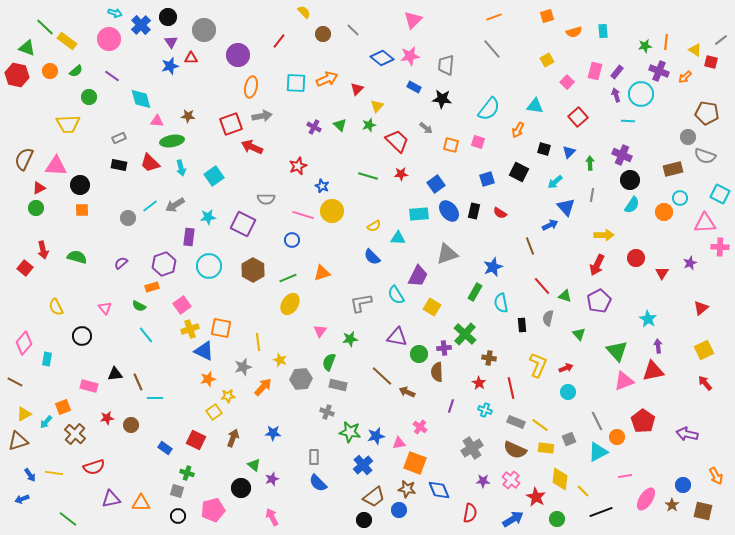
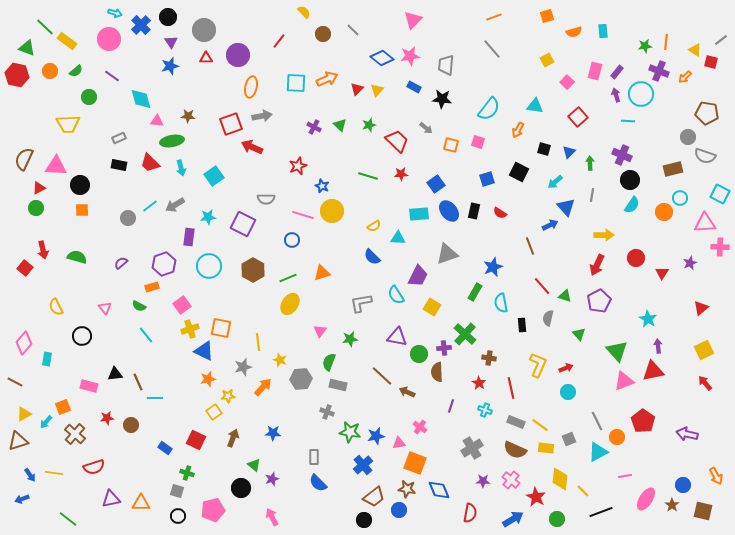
red triangle at (191, 58): moved 15 px right
yellow triangle at (377, 106): moved 16 px up
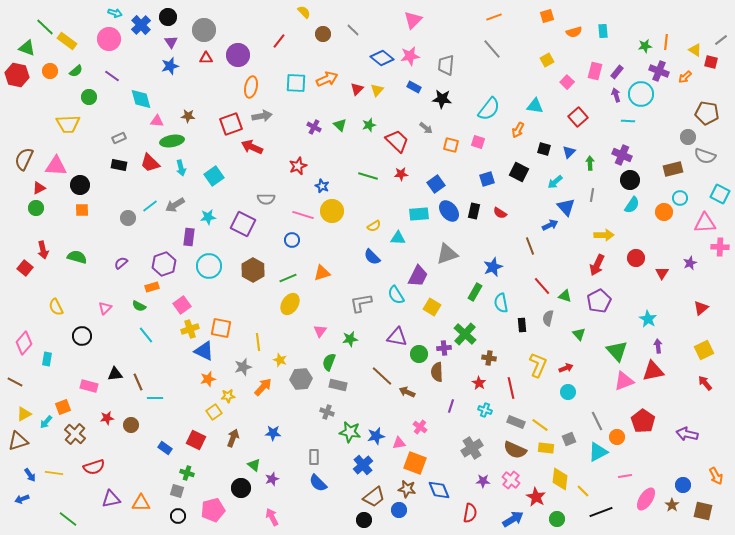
pink triangle at (105, 308): rotated 24 degrees clockwise
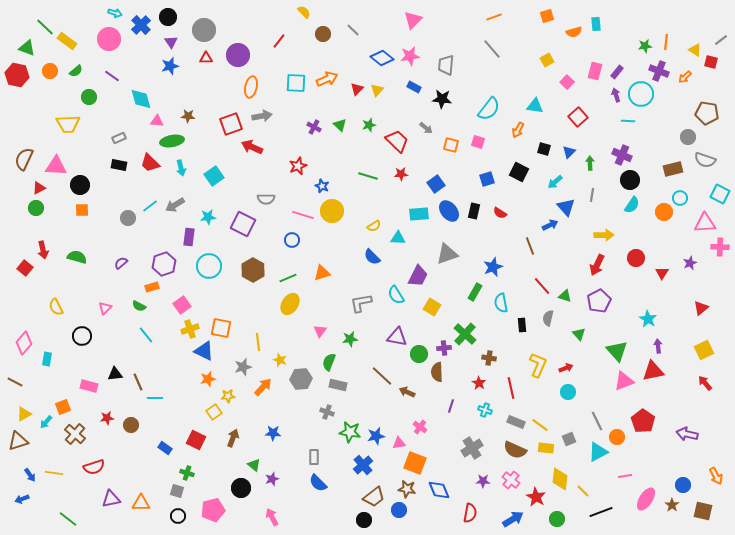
cyan rectangle at (603, 31): moved 7 px left, 7 px up
gray semicircle at (705, 156): moved 4 px down
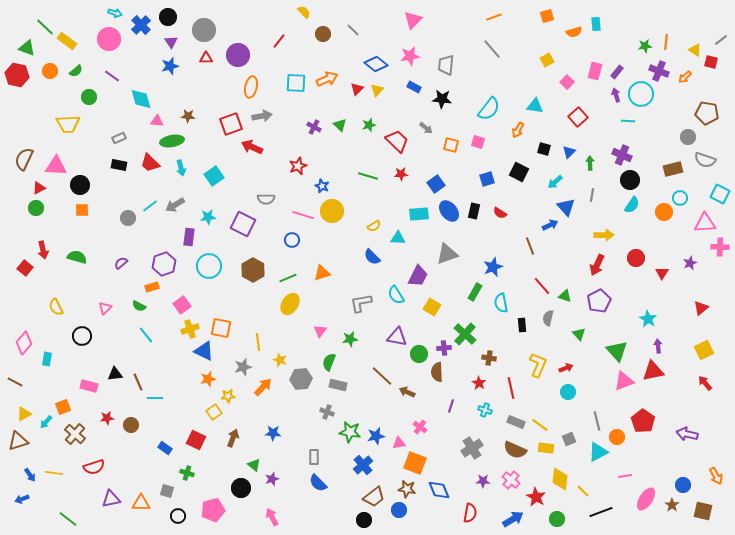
blue diamond at (382, 58): moved 6 px left, 6 px down
gray line at (597, 421): rotated 12 degrees clockwise
gray square at (177, 491): moved 10 px left
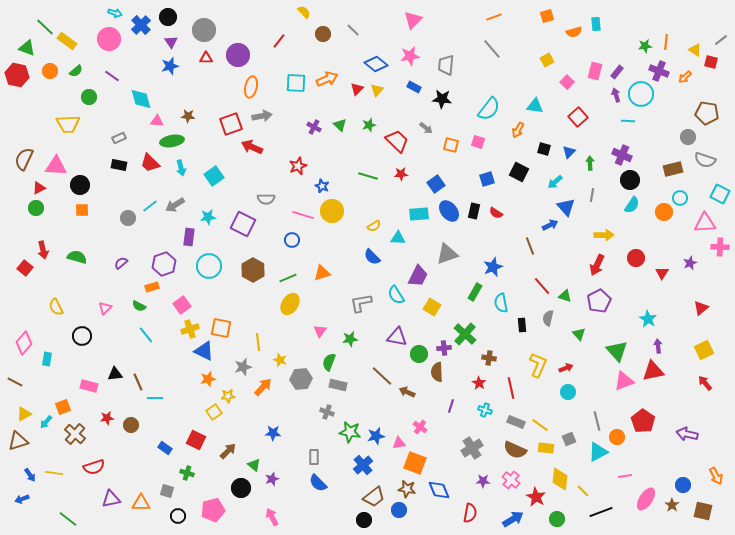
red semicircle at (500, 213): moved 4 px left
brown arrow at (233, 438): moved 5 px left, 13 px down; rotated 24 degrees clockwise
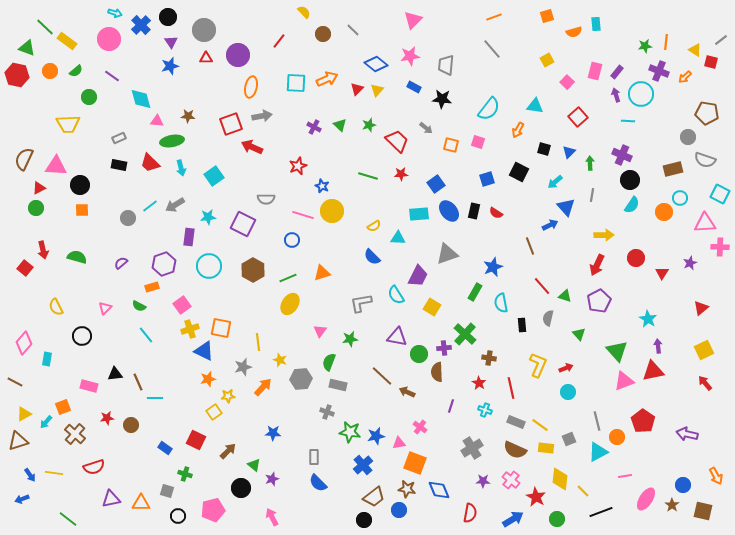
green cross at (187, 473): moved 2 px left, 1 px down
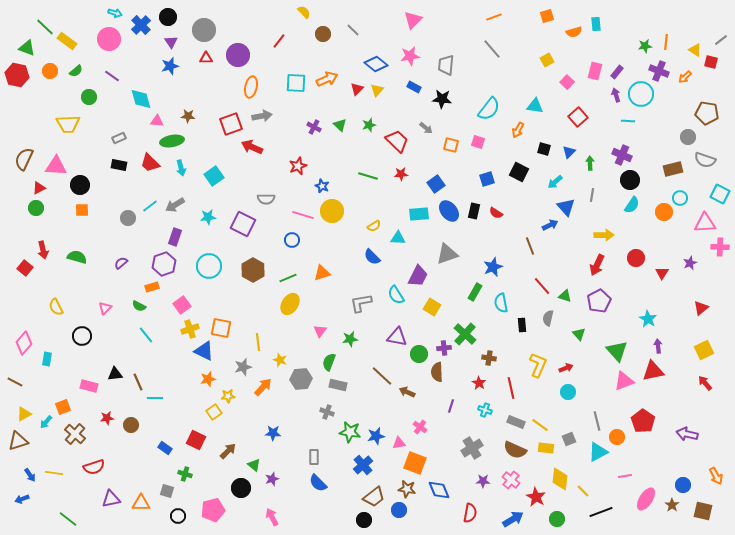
purple rectangle at (189, 237): moved 14 px left; rotated 12 degrees clockwise
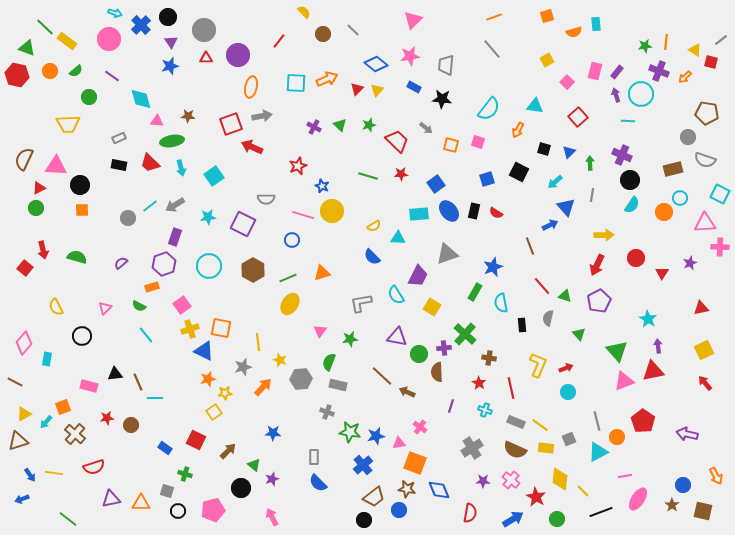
red triangle at (701, 308): rotated 28 degrees clockwise
yellow star at (228, 396): moved 3 px left, 3 px up
pink ellipse at (646, 499): moved 8 px left
black circle at (178, 516): moved 5 px up
